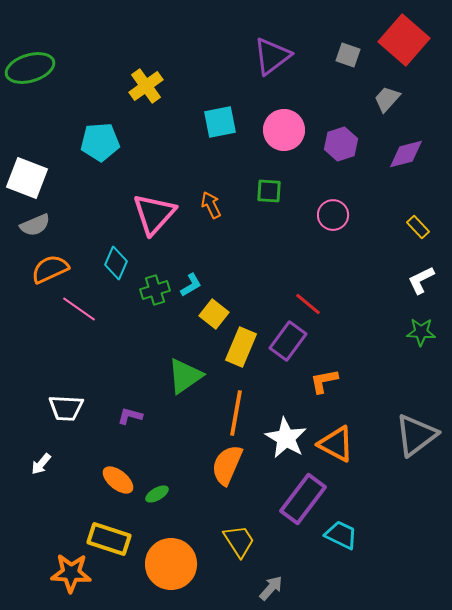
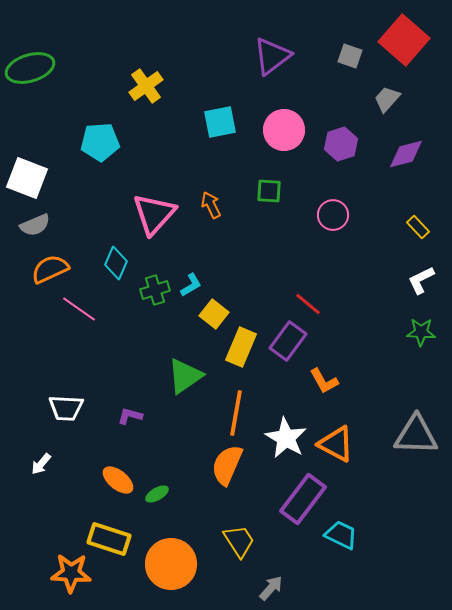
gray square at (348, 55): moved 2 px right, 1 px down
orange L-shape at (324, 381): rotated 108 degrees counterclockwise
gray triangle at (416, 435): rotated 39 degrees clockwise
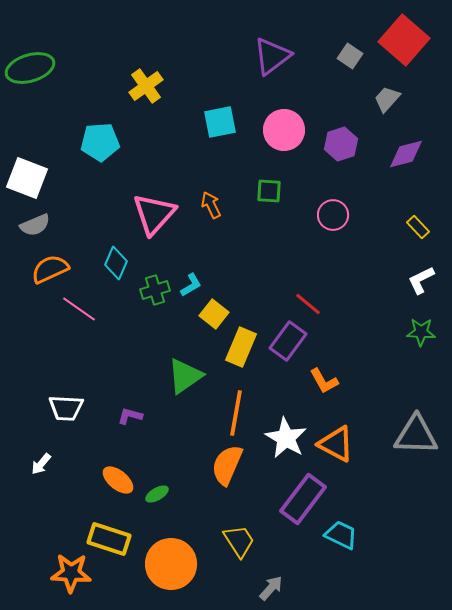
gray square at (350, 56): rotated 15 degrees clockwise
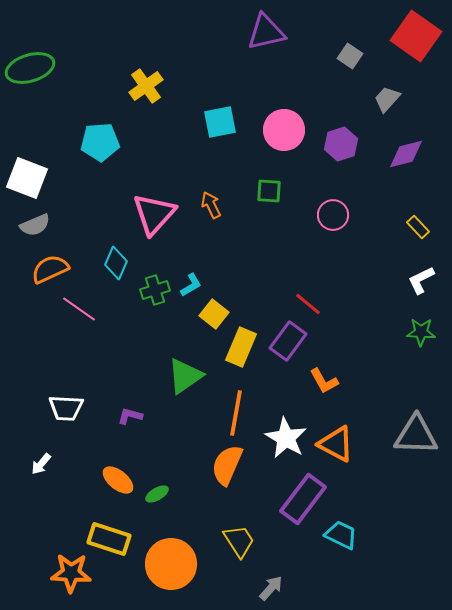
red square at (404, 40): moved 12 px right, 4 px up; rotated 6 degrees counterclockwise
purple triangle at (272, 56): moved 6 px left, 24 px up; rotated 24 degrees clockwise
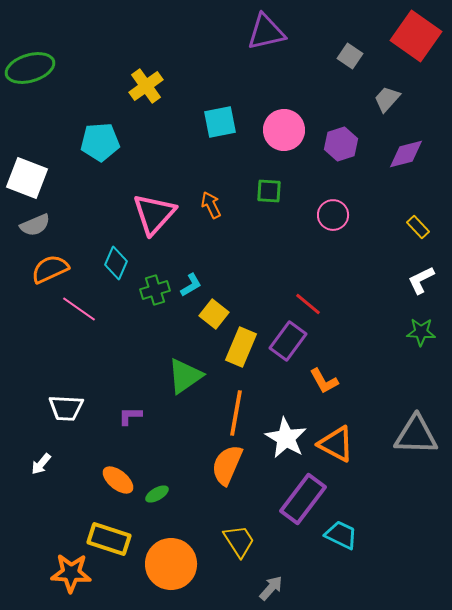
purple L-shape at (130, 416): rotated 15 degrees counterclockwise
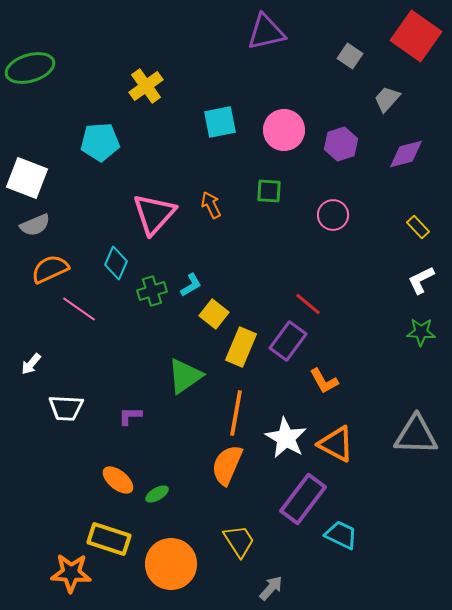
green cross at (155, 290): moved 3 px left, 1 px down
white arrow at (41, 464): moved 10 px left, 100 px up
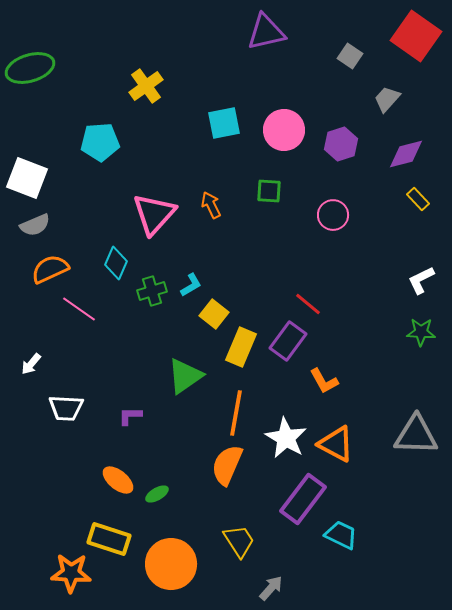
cyan square at (220, 122): moved 4 px right, 1 px down
yellow rectangle at (418, 227): moved 28 px up
